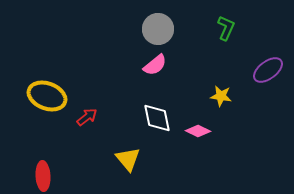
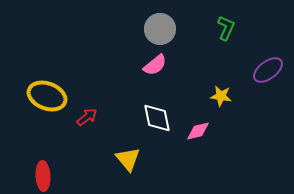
gray circle: moved 2 px right
pink diamond: rotated 40 degrees counterclockwise
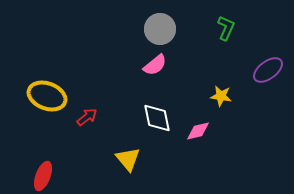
red ellipse: rotated 24 degrees clockwise
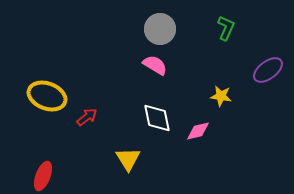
pink semicircle: rotated 110 degrees counterclockwise
yellow triangle: rotated 8 degrees clockwise
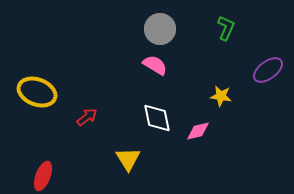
yellow ellipse: moved 10 px left, 4 px up
